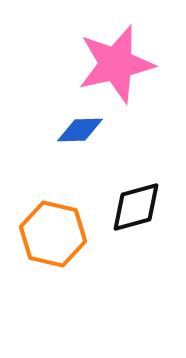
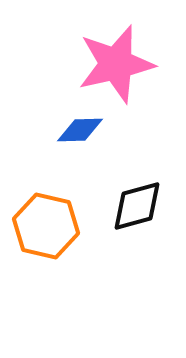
black diamond: moved 1 px right, 1 px up
orange hexagon: moved 7 px left, 8 px up
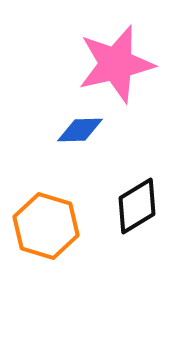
black diamond: rotated 16 degrees counterclockwise
orange hexagon: rotated 4 degrees clockwise
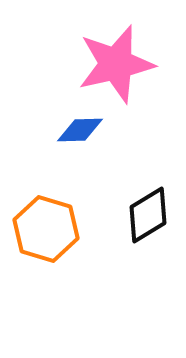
black diamond: moved 11 px right, 9 px down
orange hexagon: moved 3 px down
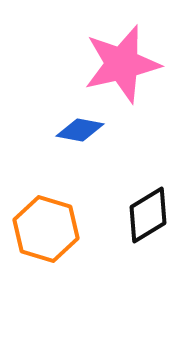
pink star: moved 6 px right
blue diamond: rotated 12 degrees clockwise
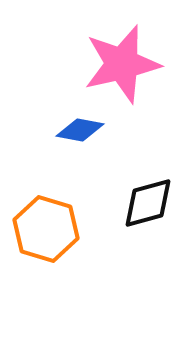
black diamond: moved 12 px up; rotated 16 degrees clockwise
